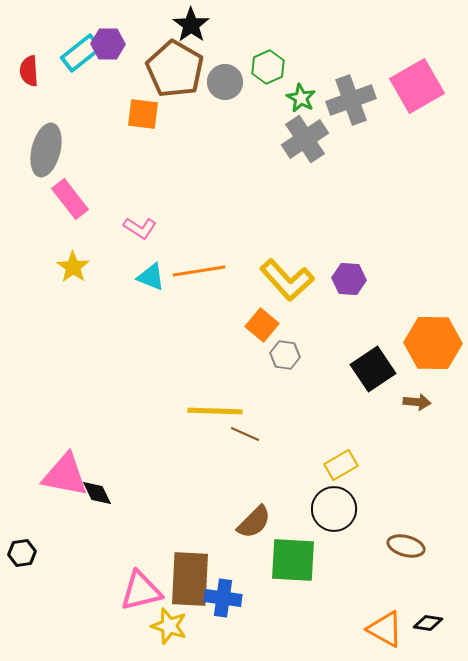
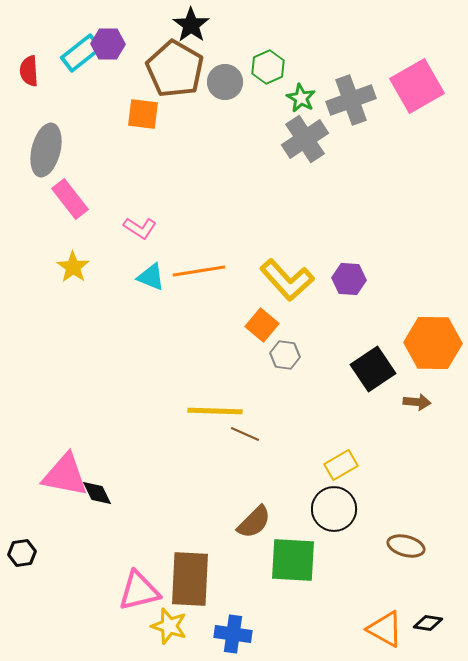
pink triangle at (141, 591): moved 2 px left
blue cross at (223, 598): moved 10 px right, 36 px down
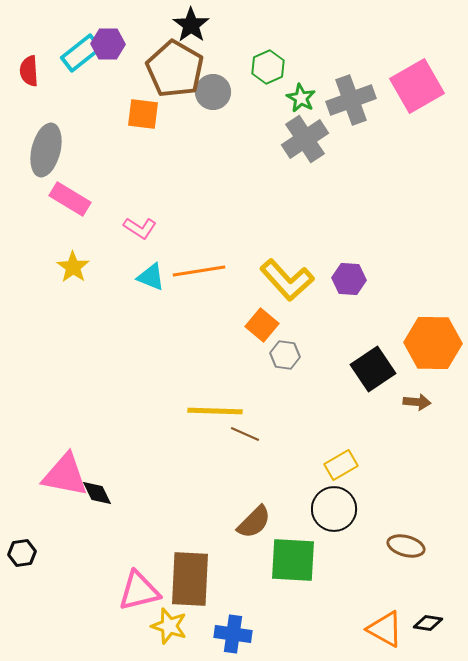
gray circle at (225, 82): moved 12 px left, 10 px down
pink rectangle at (70, 199): rotated 21 degrees counterclockwise
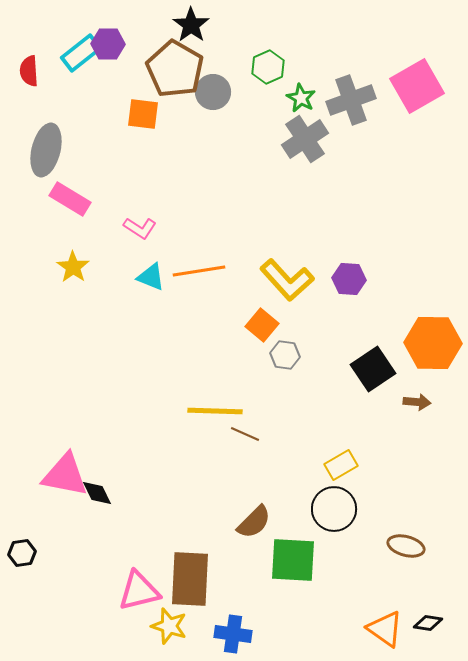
orange triangle at (385, 629): rotated 6 degrees clockwise
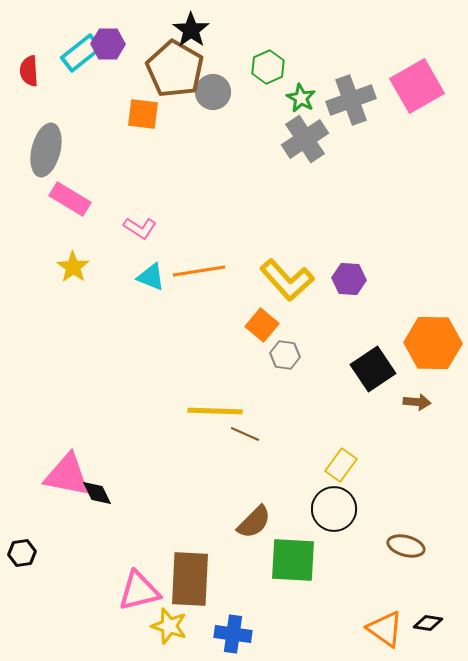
black star at (191, 25): moved 5 px down
yellow rectangle at (341, 465): rotated 24 degrees counterclockwise
pink triangle at (65, 475): moved 2 px right
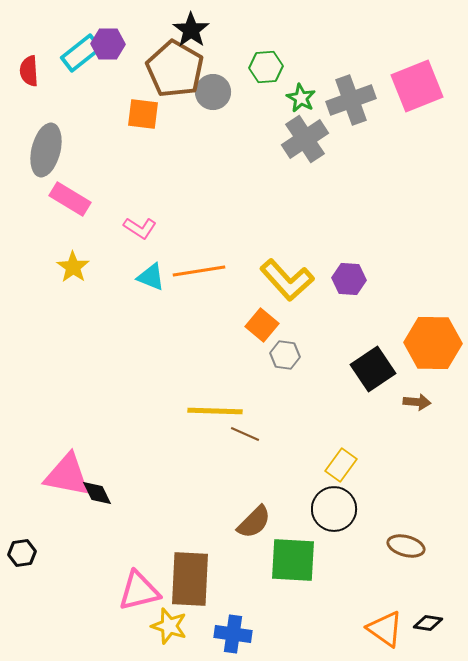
green hexagon at (268, 67): moved 2 px left; rotated 20 degrees clockwise
pink square at (417, 86): rotated 8 degrees clockwise
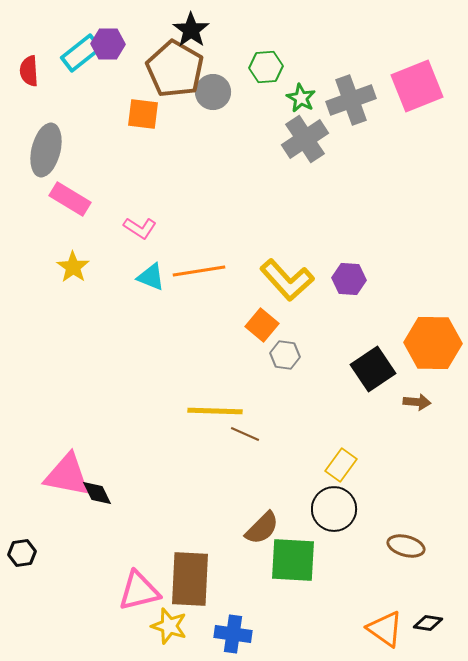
brown semicircle at (254, 522): moved 8 px right, 6 px down
